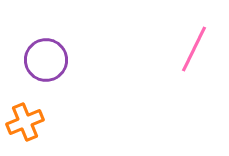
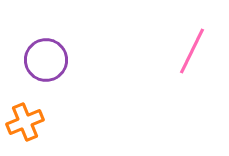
pink line: moved 2 px left, 2 px down
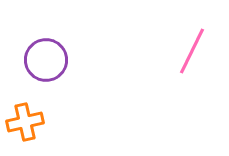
orange cross: rotated 9 degrees clockwise
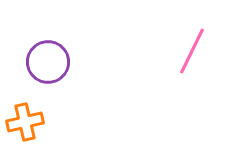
purple circle: moved 2 px right, 2 px down
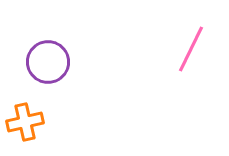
pink line: moved 1 px left, 2 px up
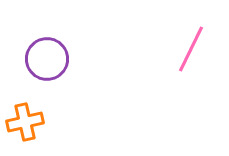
purple circle: moved 1 px left, 3 px up
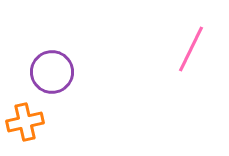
purple circle: moved 5 px right, 13 px down
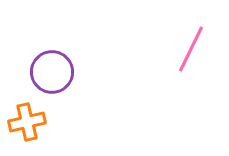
orange cross: moved 2 px right
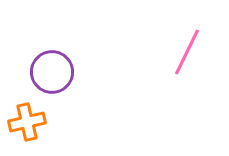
pink line: moved 4 px left, 3 px down
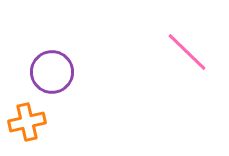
pink line: rotated 72 degrees counterclockwise
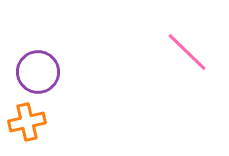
purple circle: moved 14 px left
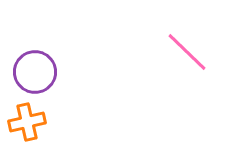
purple circle: moved 3 px left
